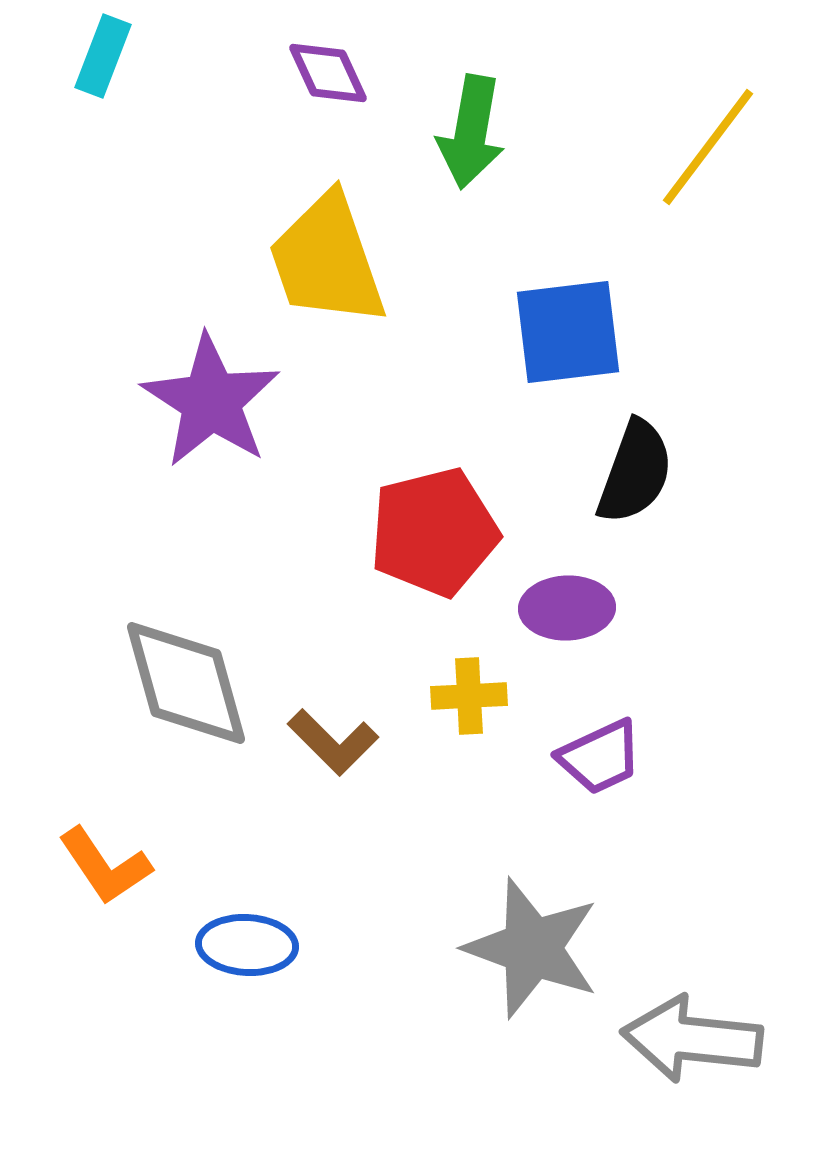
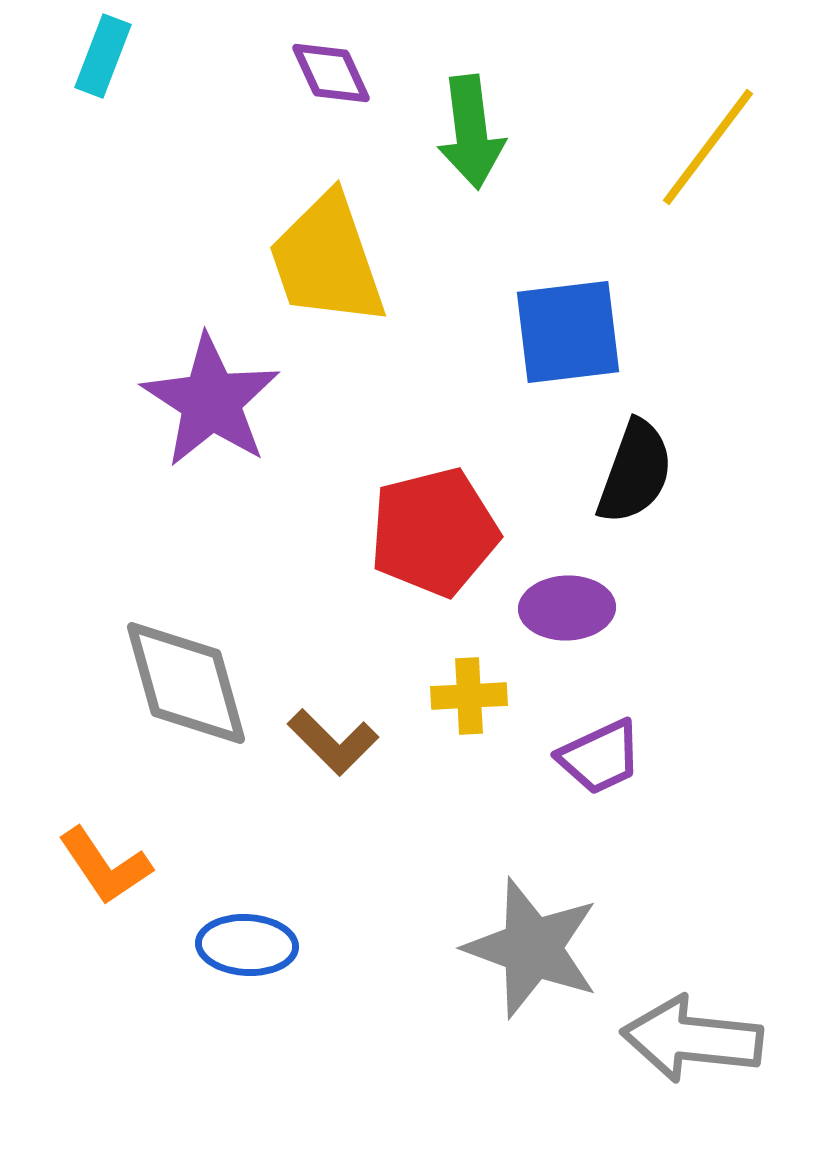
purple diamond: moved 3 px right
green arrow: rotated 17 degrees counterclockwise
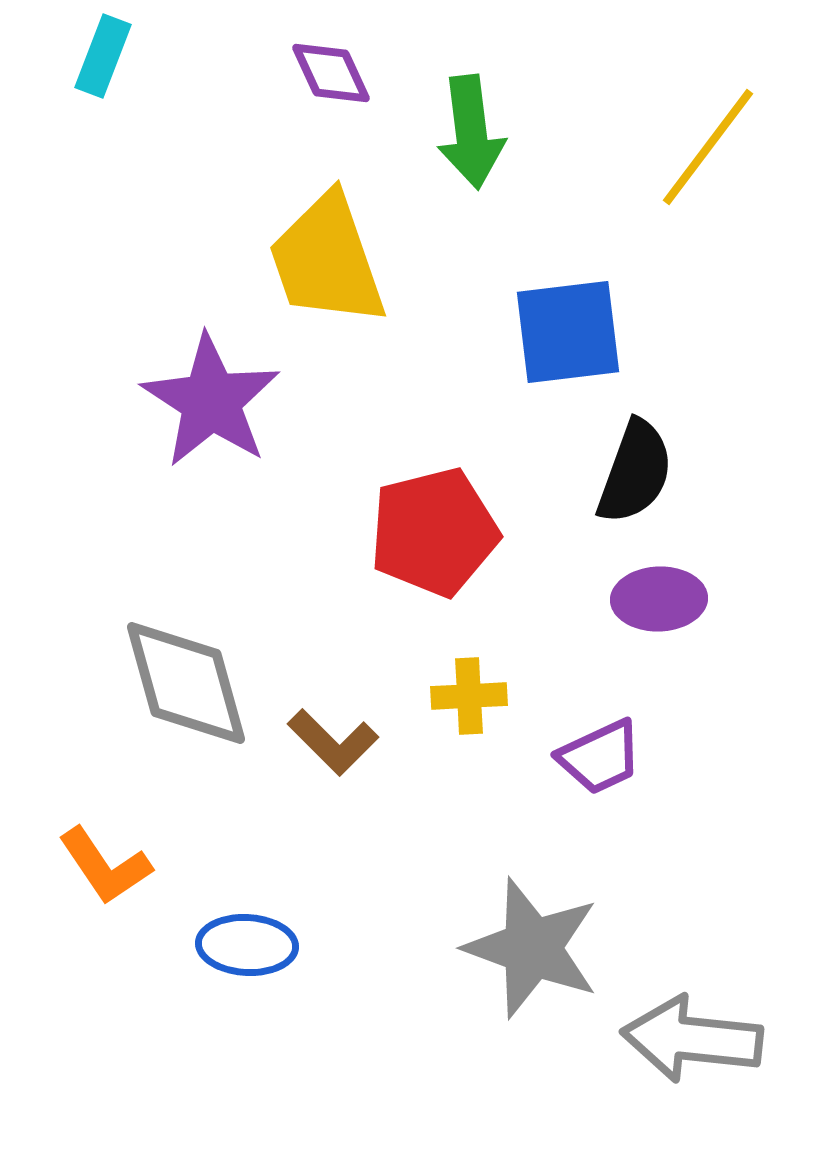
purple ellipse: moved 92 px right, 9 px up
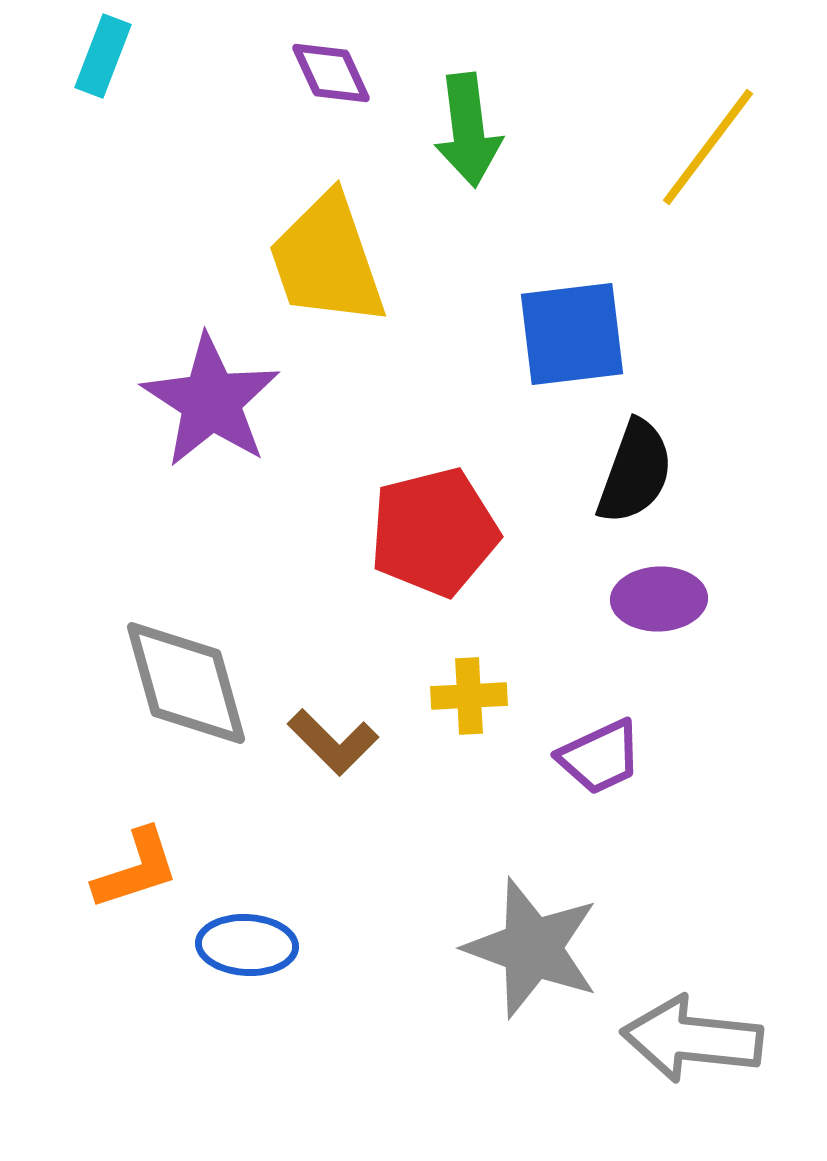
green arrow: moved 3 px left, 2 px up
blue square: moved 4 px right, 2 px down
orange L-shape: moved 31 px right, 3 px down; rotated 74 degrees counterclockwise
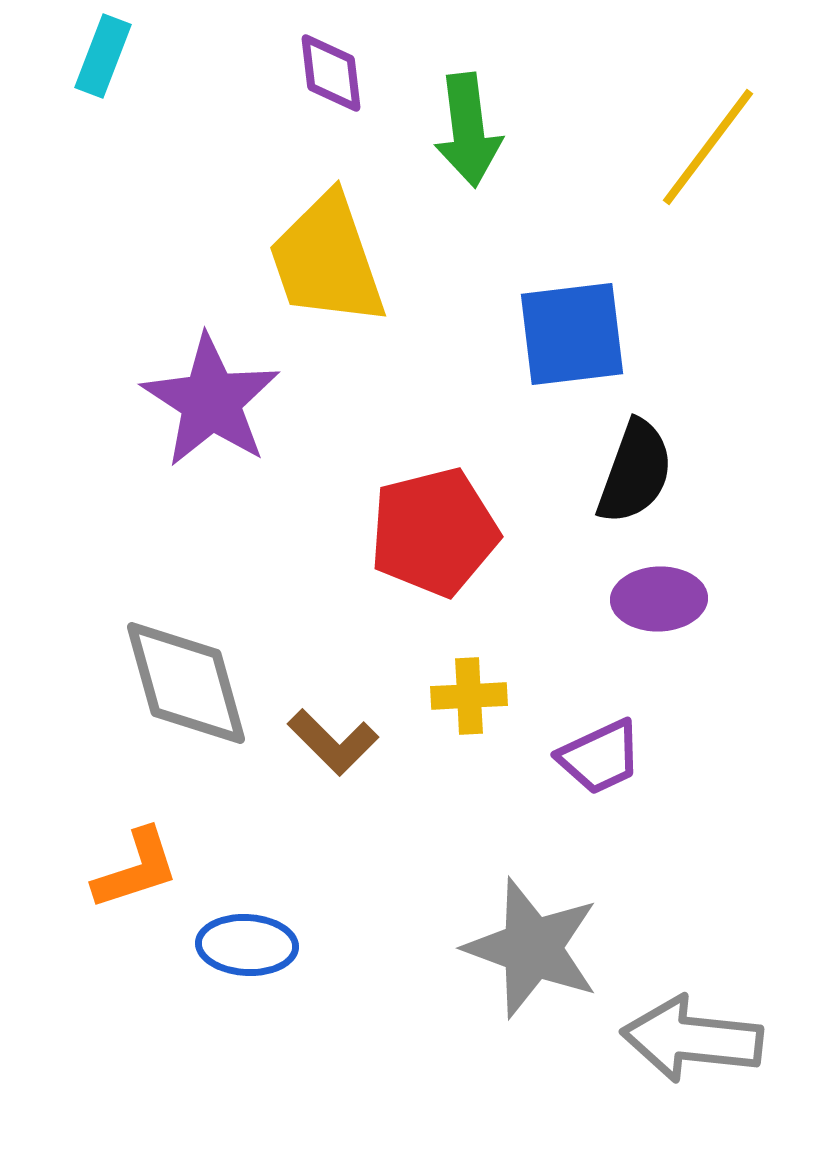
purple diamond: rotated 18 degrees clockwise
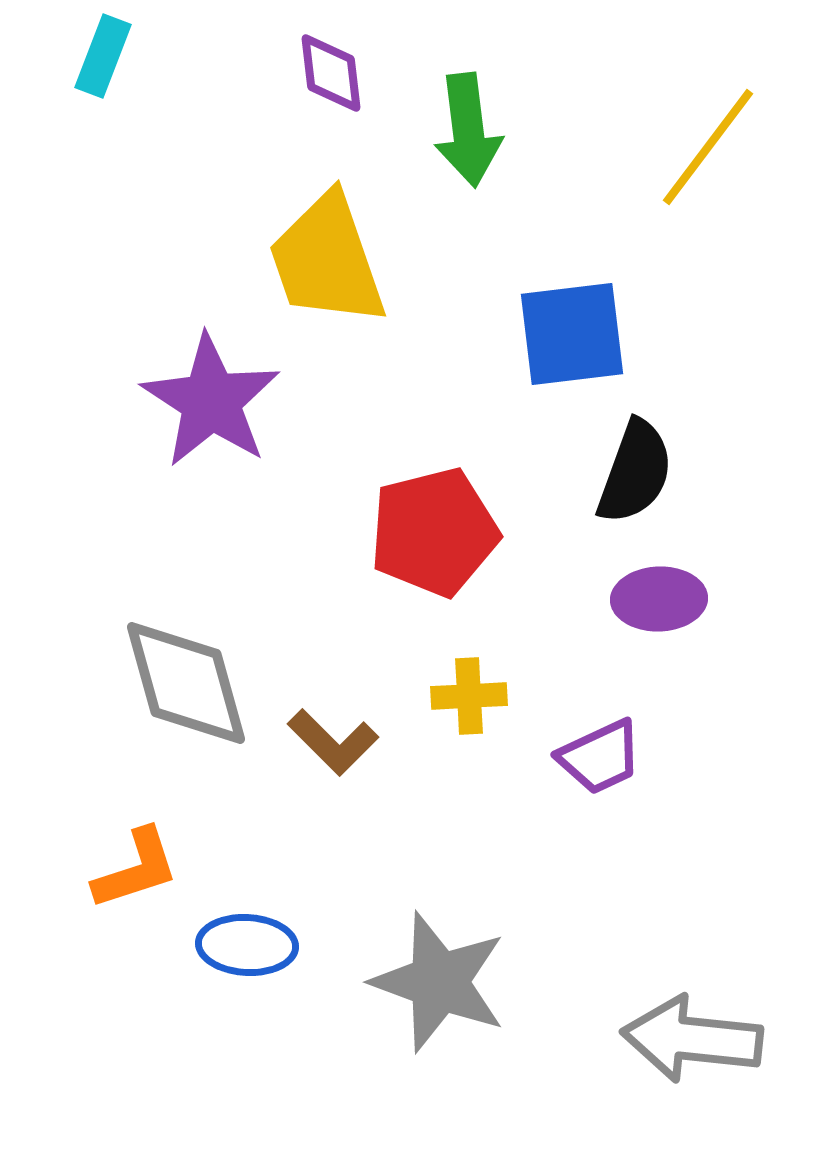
gray star: moved 93 px left, 34 px down
